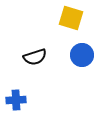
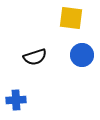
yellow square: rotated 10 degrees counterclockwise
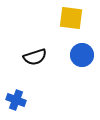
blue cross: rotated 24 degrees clockwise
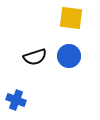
blue circle: moved 13 px left, 1 px down
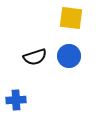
blue cross: rotated 24 degrees counterclockwise
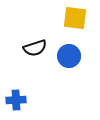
yellow square: moved 4 px right
black semicircle: moved 9 px up
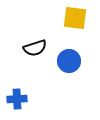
blue circle: moved 5 px down
blue cross: moved 1 px right, 1 px up
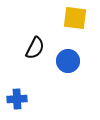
black semicircle: rotated 45 degrees counterclockwise
blue circle: moved 1 px left
